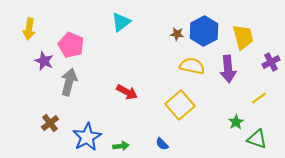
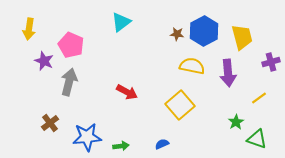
yellow trapezoid: moved 1 px left
purple cross: rotated 12 degrees clockwise
purple arrow: moved 4 px down
blue star: rotated 24 degrees clockwise
blue semicircle: rotated 112 degrees clockwise
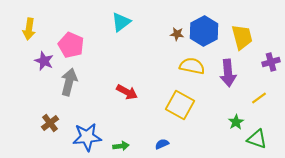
yellow square: rotated 20 degrees counterclockwise
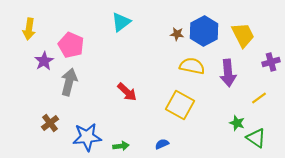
yellow trapezoid: moved 1 px right, 2 px up; rotated 12 degrees counterclockwise
purple star: rotated 18 degrees clockwise
red arrow: rotated 15 degrees clockwise
green star: moved 1 px right, 1 px down; rotated 21 degrees counterclockwise
green triangle: moved 1 px left, 1 px up; rotated 15 degrees clockwise
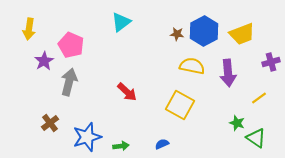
yellow trapezoid: moved 1 px left, 1 px up; rotated 96 degrees clockwise
blue star: rotated 12 degrees counterclockwise
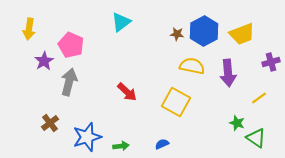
yellow square: moved 4 px left, 3 px up
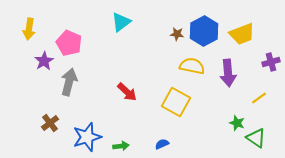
pink pentagon: moved 2 px left, 2 px up
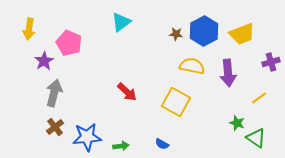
brown star: moved 1 px left
gray arrow: moved 15 px left, 11 px down
brown cross: moved 5 px right, 4 px down
blue star: rotated 12 degrees clockwise
blue semicircle: rotated 128 degrees counterclockwise
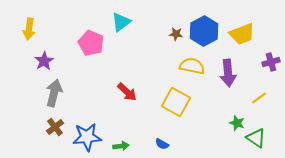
pink pentagon: moved 22 px right
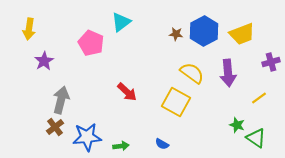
yellow semicircle: moved 7 px down; rotated 25 degrees clockwise
gray arrow: moved 7 px right, 7 px down
green star: moved 2 px down
